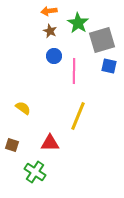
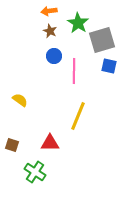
yellow semicircle: moved 3 px left, 8 px up
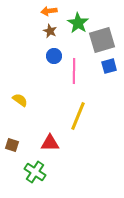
blue square: rotated 28 degrees counterclockwise
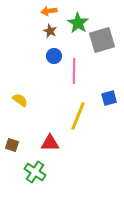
blue square: moved 32 px down
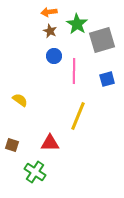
orange arrow: moved 1 px down
green star: moved 1 px left, 1 px down
blue square: moved 2 px left, 19 px up
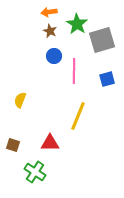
yellow semicircle: rotated 105 degrees counterclockwise
brown square: moved 1 px right
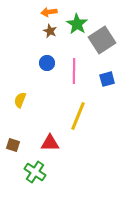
gray square: rotated 16 degrees counterclockwise
blue circle: moved 7 px left, 7 px down
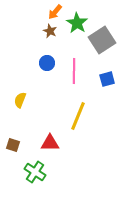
orange arrow: moved 6 px right; rotated 42 degrees counterclockwise
green star: moved 1 px up
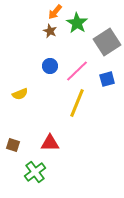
gray square: moved 5 px right, 2 px down
blue circle: moved 3 px right, 3 px down
pink line: moved 3 px right; rotated 45 degrees clockwise
yellow semicircle: moved 6 px up; rotated 133 degrees counterclockwise
yellow line: moved 1 px left, 13 px up
green cross: rotated 20 degrees clockwise
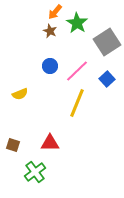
blue square: rotated 28 degrees counterclockwise
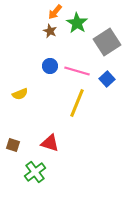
pink line: rotated 60 degrees clockwise
red triangle: rotated 18 degrees clockwise
